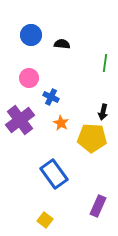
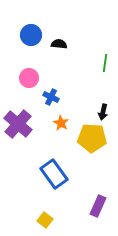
black semicircle: moved 3 px left
purple cross: moved 2 px left, 4 px down; rotated 12 degrees counterclockwise
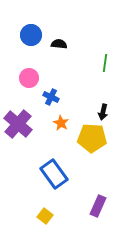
yellow square: moved 4 px up
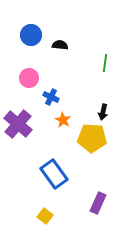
black semicircle: moved 1 px right, 1 px down
orange star: moved 2 px right, 3 px up
purple rectangle: moved 3 px up
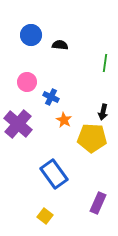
pink circle: moved 2 px left, 4 px down
orange star: moved 1 px right
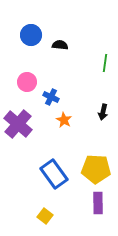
yellow pentagon: moved 4 px right, 31 px down
purple rectangle: rotated 25 degrees counterclockwise
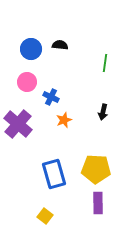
blue circle: moved 14 px down
orange star: rotated 21 degrees clockwise
blue rectangle: rotated 20 degrees clockwise
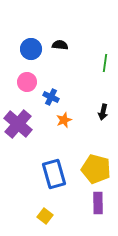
yellow pentagon: rotated 12 degrees clockwise
